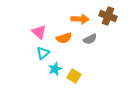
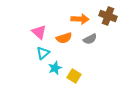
cyan star: moved 1 px up
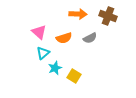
orange arrow: moved 2 px left, 5 px up
gray semicircle: moved 1 px up
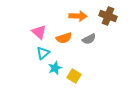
orange arrow: moved 2 px down
gray semicircle: moved 1 px left, 1 px down
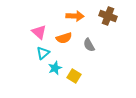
orange arrow: moved 3 px left
gray semicircle: moved 6 px down; rotated 88 degrees clockwise
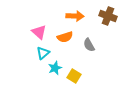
orange semicircle: moved 1 px right, 1 px up
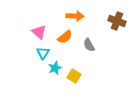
brown cross: moved 9 px right, 5 px down
orange semicircle: rotated 21 degrees counterclockwise
cyan triangle: rotated 16 degrees counterclockwise
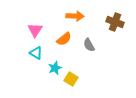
brown cross: moved 2 px left, 1 px down
pink triangle: moved 4 px left, 2 px up; rotated 21 degrees clockwise
orange semicircle: moved 1 px left, 2 px down
cyan triangle: moved 7 px left; rotated 32 degrees counterclockwise
yellow square: moved 3 px left, 3 px down
